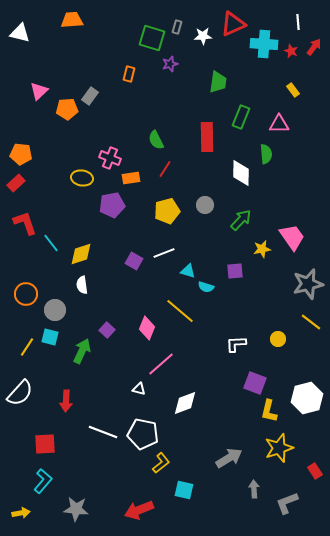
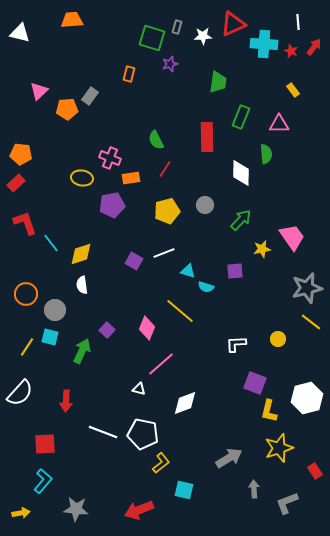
gray star at (308, 284): moved 1 px left, 4 px down
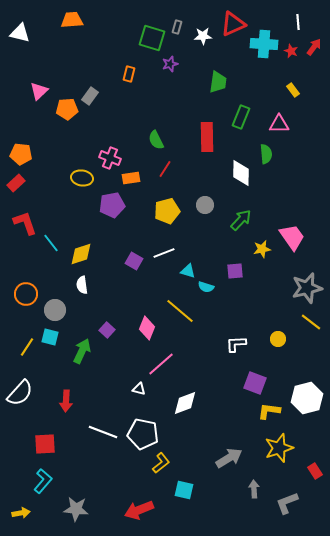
yellow L-shape at (269, 411): rotated 85 degrees clockwise
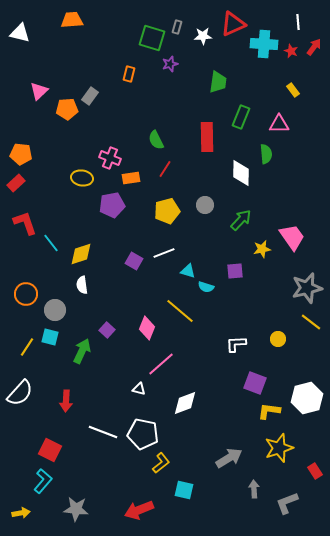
red square at (45, 444): moved 5 px right, 6 px down; rotated 30 degrees clockwise
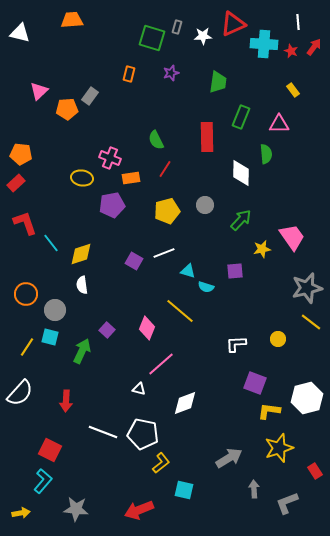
purple star at (170, 64): moved 1 px right, 9 px down
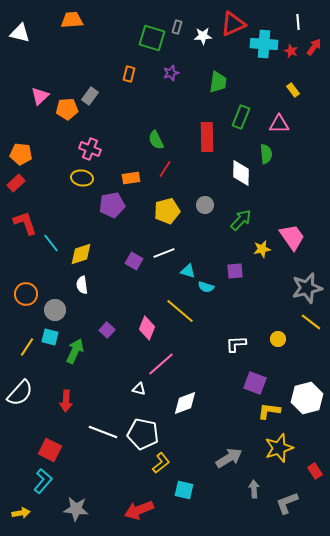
pink triangle at (39, 91): moved 1 px right, 5 px down
pink cross at (110, 158): moved 20 px left, 9 px up
green arrow at (82, 351): moved 7 px left
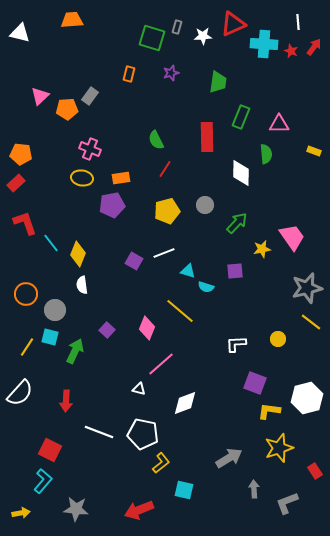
yellow rectangle at (293, 90): moved 21 px right, 61 px down; rotated 32 degrees counterclockwise
orange rectangle at (131, 178): moved 10 px left
green arrow at (241, 220): moved 4 px left, 3 px down
yellow diamond at (81, 254): moved 3 px left; rotated 50 degrees counterclockwise
white line at (103, 432): moved 4 px left
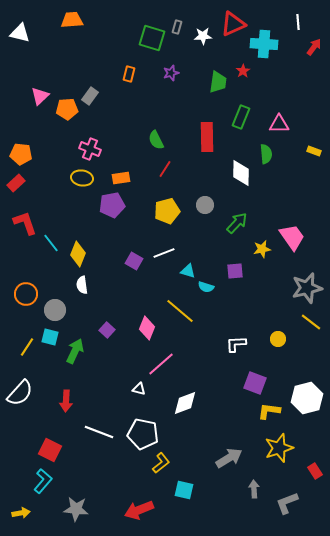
red star at (291, 51): moved 48 px left, 20 px down; rotated 16 degrees clockwise
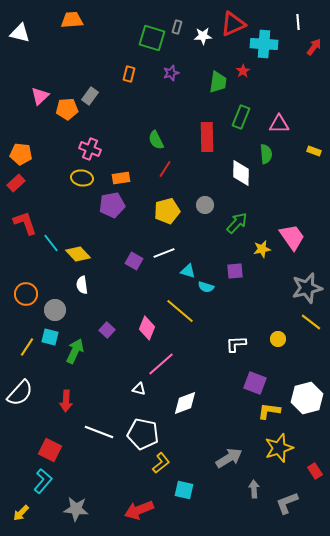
yellow diamond at (78, 254): rotated 65 degrees counterclockwise
yellow arrow at (21, 513): rotated 144 degrees clockwise
